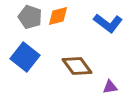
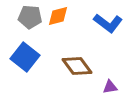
gray pentagon: rotated 15 degrees counterclockwise
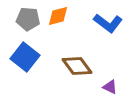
gray pentagon: moved 2 px left, 2 px down
purple triangle: rotated 35 degrees clockwise
